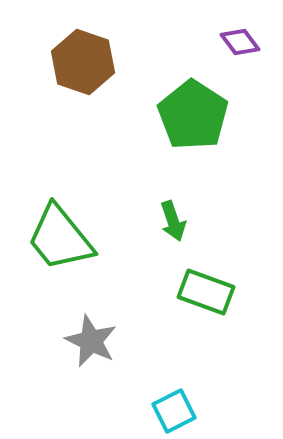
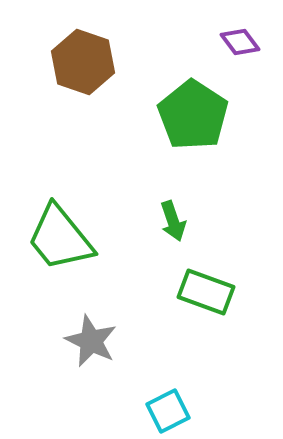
cyan square: moved 6 px left
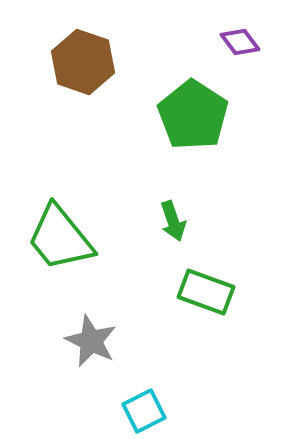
cyan square: moved 24 px left
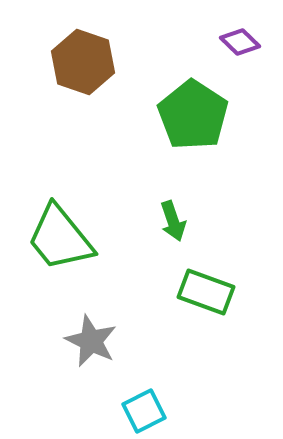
purple diamond: rotated 9 degrees counterclockwise
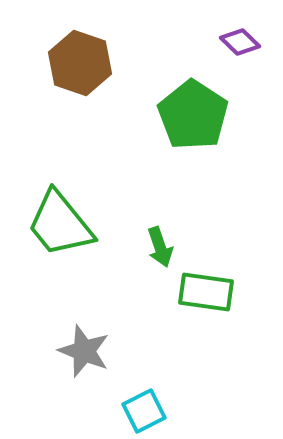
brown hexagon: moved 3 px left, 1 px down
green arrow: moved 13 px left, 26 px down
green trapezoid: moved 14 px up
green rectangle: rotated 12 degrees counterclockwise
gray star: moved 7 px left, 10 px down; rotated 4 degrees counterclockwise
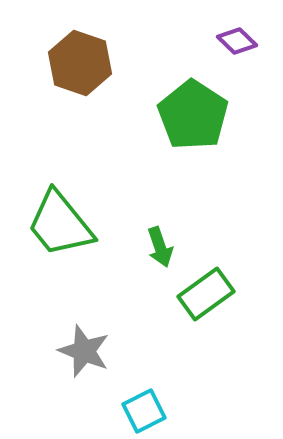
purple diamond: moved 3 px left, 1 px up
green rectangle: moved 2 px down; rotated 44 degrees counterclockwise
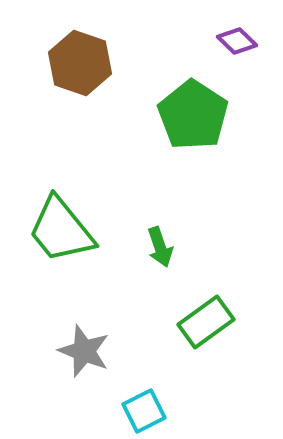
green trapezoid: moved 1 px right, 6 px down
green rectangle: moved 28 px down
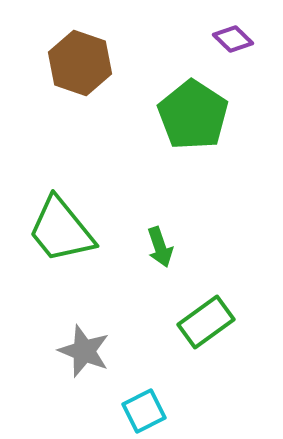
purple diamond: moved 4 px left, 2 px up
